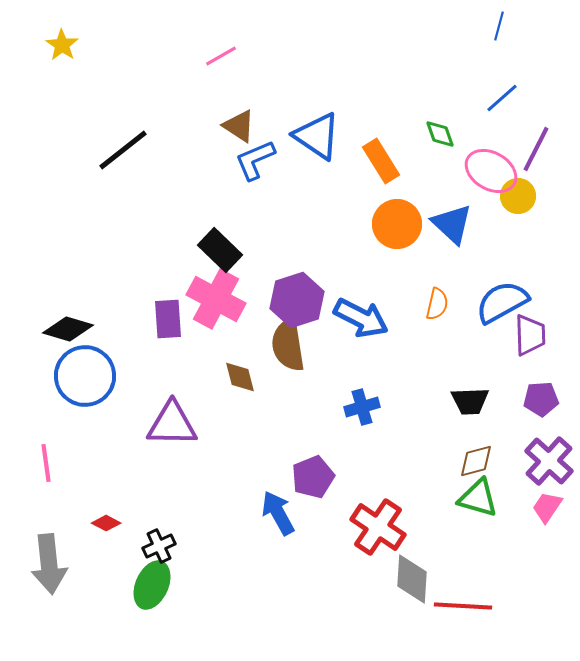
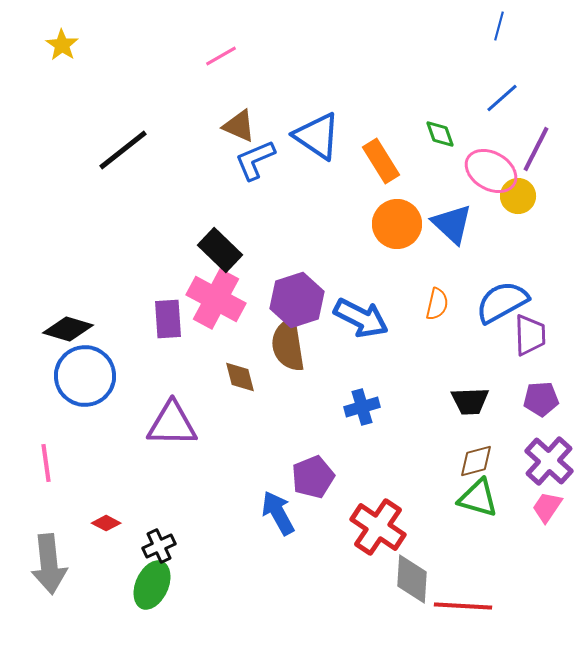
brown triangle at (239, 126): rotated 9 degrees counterclockwise
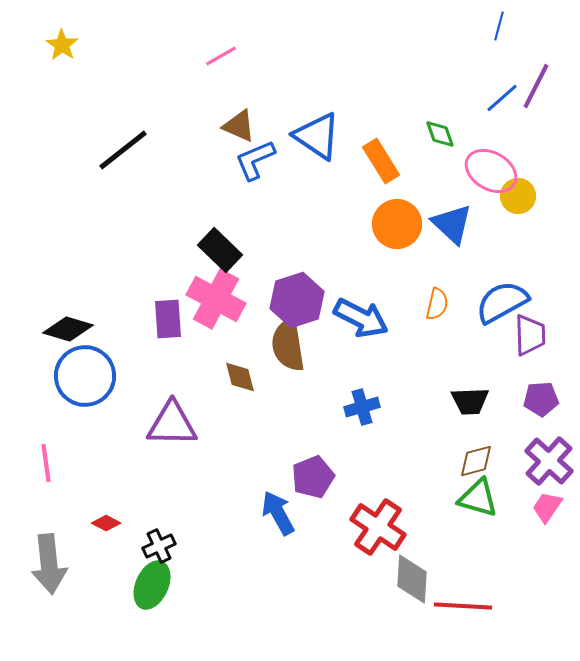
purple line at (536, 149): moved 63 px up
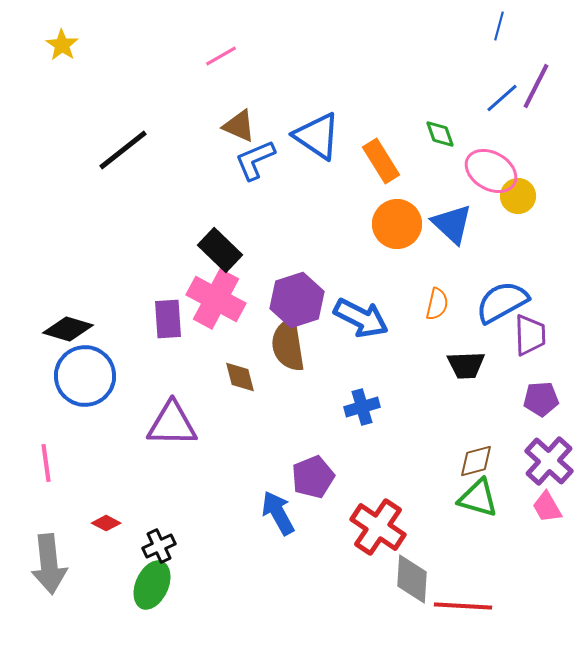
black trapezoid at (470, 401): moved 4 px left, 36 px up
pink trapezoid at (547, 507): rotated 64 degrees counterclockwise
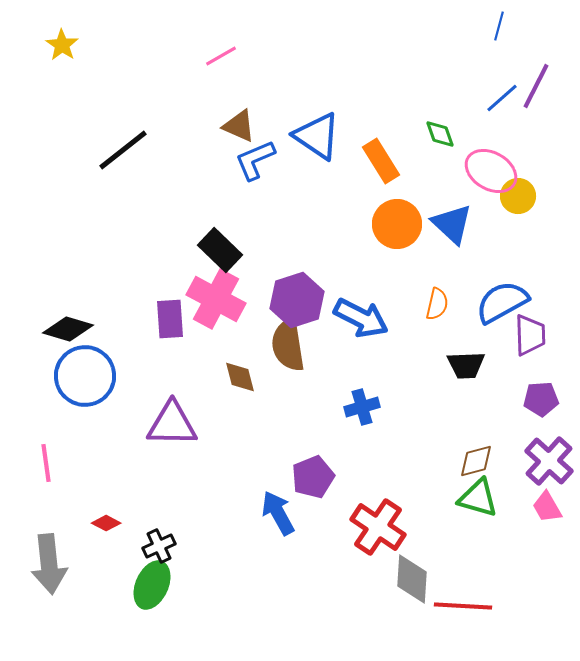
purple rectangle at (168, 319): moved 2 px right
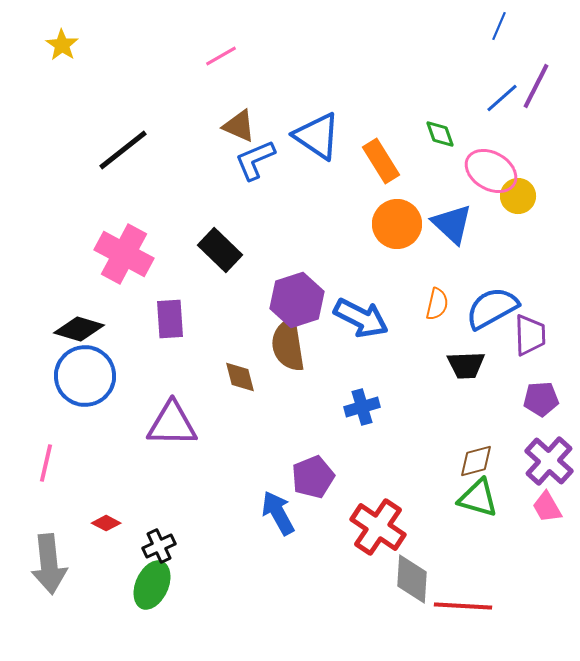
blue line at (499, 26): rotated 8 degrees clockwise
pink cross at (216, 299): moved 92 px left, 45 px up
blue semicircle at (502, 302): moved 10 px left, 6 px down
black diamond at (68, 329): moved 11 px right
pink line at (46, 463): rotated 21 degrees clockwise
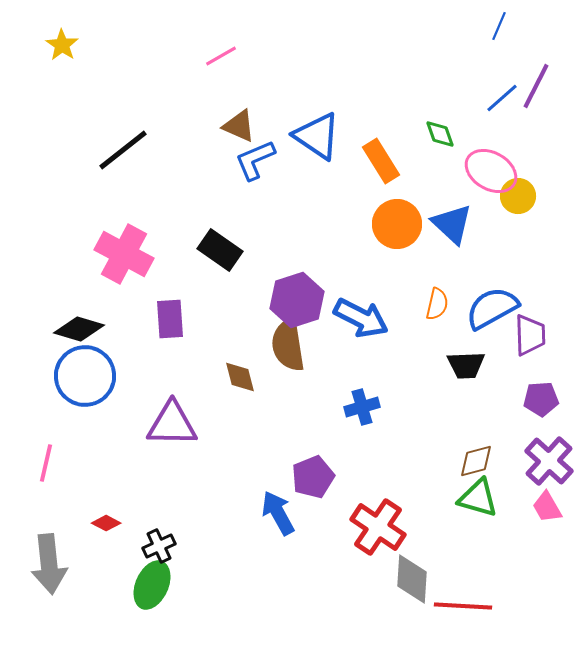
black rectangle at (220, 250): rotated 9 degrees counterclockwise
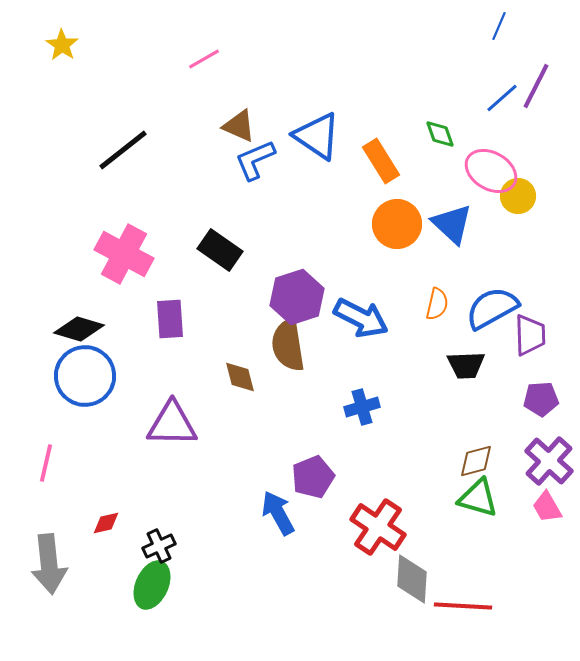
pink line at (221, 56): moved 17 px left, 3 px down
purple hexagon at (297, 300): moved 3 px up
red diamond at (106, 523): rotated 40 degrees counterclockwise
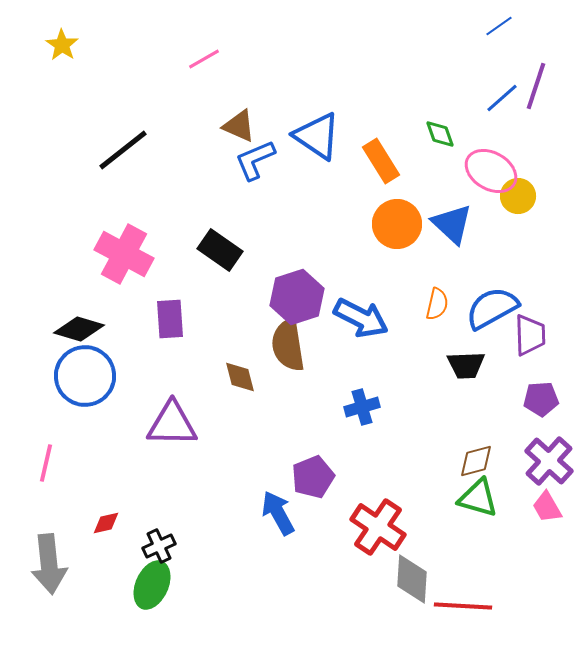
blue line at (499, 26): rotated 32 degrees clockwise
purple line at (536, 86): rotated 9 degrees counterclockwise
